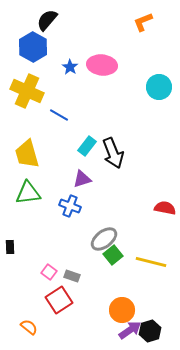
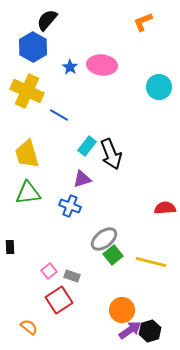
black arrow: moved 2 px left, 1 px down
red semicircle: rotated 15 degrees counterclockwise
pink square: moved 1 px up; rotated 14 degrees clockwise
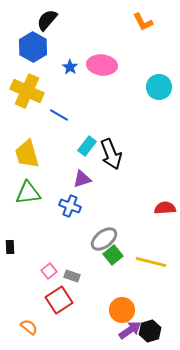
orange L-shape: rotated 95 degrees counterclockwise
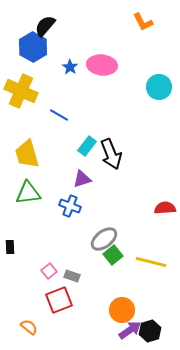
black semicircle: moved 2 px left, 6 px down
yellow cross: moved 6 px left
red square: rotated 12 degrees clockwise
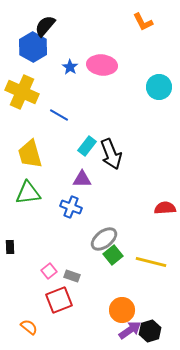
yellow cross: moved 1 px right, 1 px down
yellow trapezoid: moved 3 px right
purple triangle: rotated 18 degrees clockwise
blue cross: moved 1 px right, 1 px down
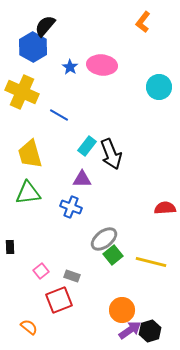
orange L-shape: rotated 65 degrees clockwise
pink square: moved 8 px left
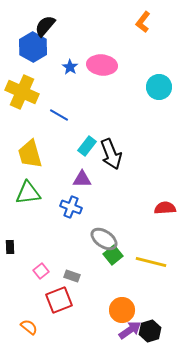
gray ellipse: rotated 72 degrees clockwise
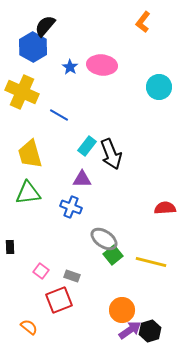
pink square: rotated 14 degrees counterclockwise
